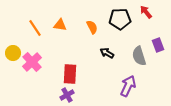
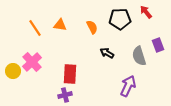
yellow circle: moved 18 px down
purple cross: moved 2 px left; rotated 16 degrees clockwise
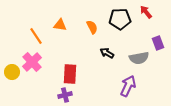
orange line: moved 1 px right, 8 px down
purple rectangle: moved 2 px up
gray semicircle: moved 2 px down; rotated 84 degrees counterclockwise
yellow circle: moved 1 px left, 1 px down
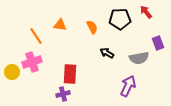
pink cross: rotated 24 degrees clockwise
purple cross: moved 2 px left, 1 px up
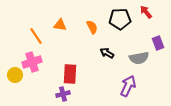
yellow circle: moved 3 px right, 3 px down
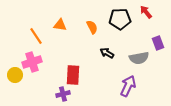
red rectangle: moved 3 px right, 1 px down
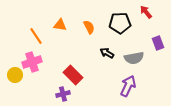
black pentagon: moved 4 px down
orange semicircle: moved 3 px left
gray semicircle: moved 5 px left
red rectangle: rotated 48 degrees counterclockwise
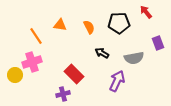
black pentagon: moved 1 px left
black arrow: moved 5 px left
red rectangle: moved 1 px right, 1 px up
purple arrow: moved 11 px left, 5 px up
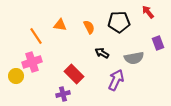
red arrow: moved 2 px right
black pentagon: moved 1 px up
yellow circle: moved 1 px right, 1 px down
purple arrow: moved 1 px left, 1 px up
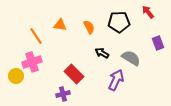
gray semicircle: moved 3 px left; rotated 138 degrees counterclockwise
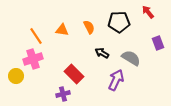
orange triangle: moved 2 px right, 5 px down
pink cross: moved 1 px right, 3 px up
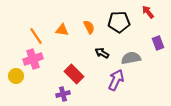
gray semicircle: rotated 42 degrees counterclockwise
